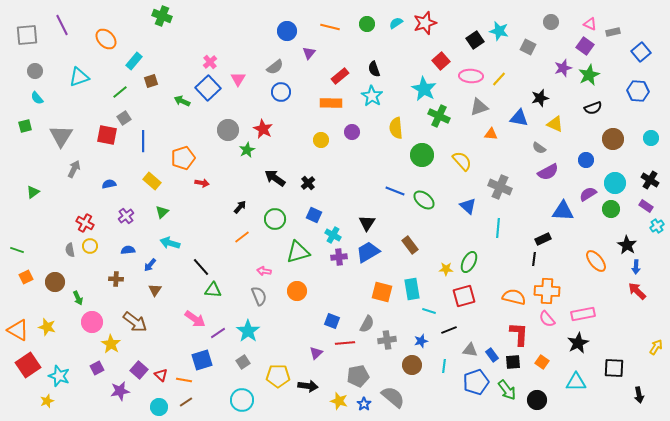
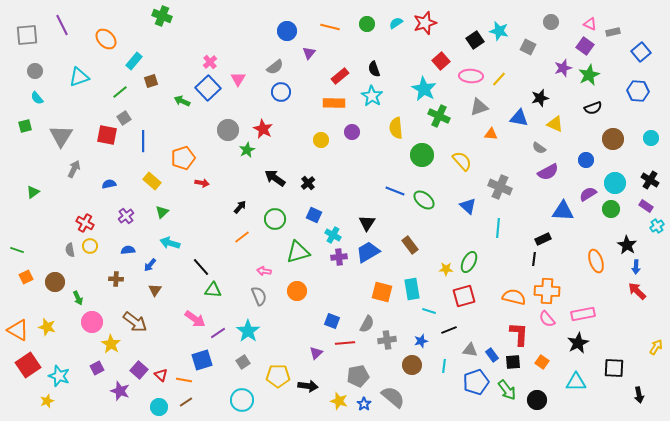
orange rectangle at (331, 103): moved 3 px right
orange ellipse at (596, 261): rotated 20 degrees clockwise
purple star at (120, 391): rotated 30 degrees clockwise
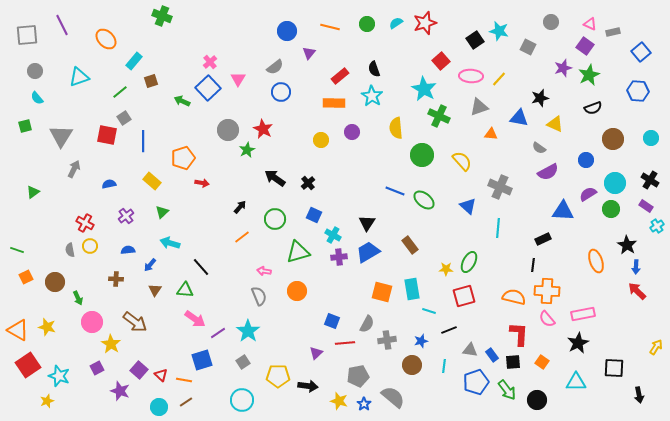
black line at (534, 259): moved 1 px left, 6 px down
green triangle at (213, 290): moved 28 px left
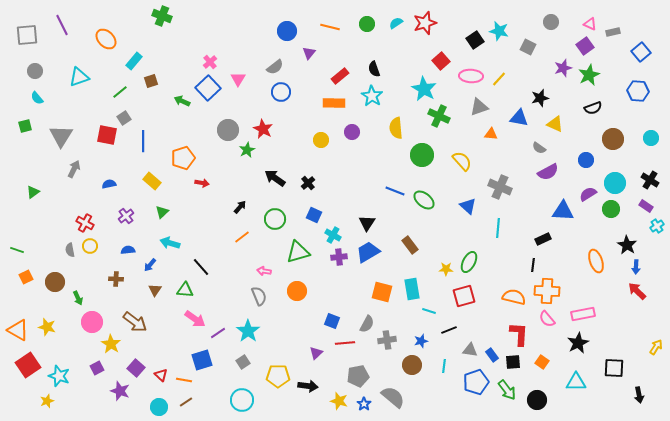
purple square at (585, 46): rotated 18 degrees clockwise
purple square at (139, 370): moved 3 px left, 2 px up
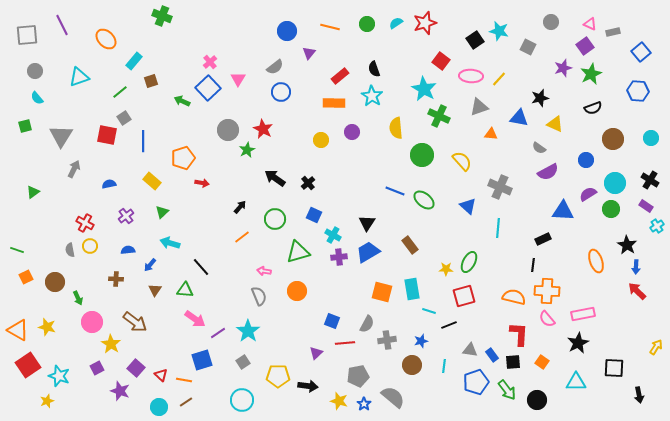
red square at (441, 61): rotated 12 degrees counterclockwise
green star at (589, 75): moved 2 px right, 1 px up
black line at (449, 330): moved 5 px up
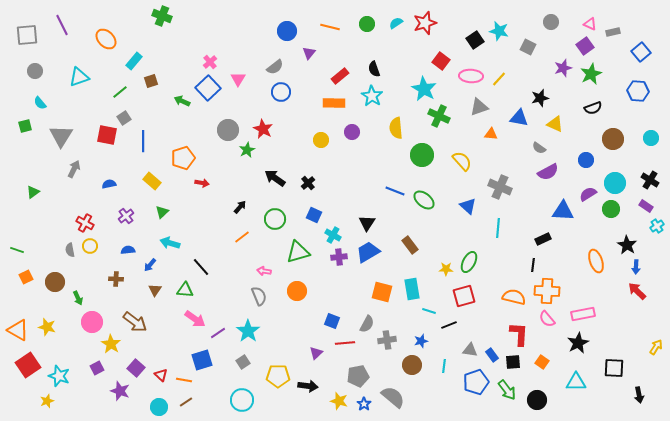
cyan semicircle at (37, 98): moved 3 px right, 5 px down
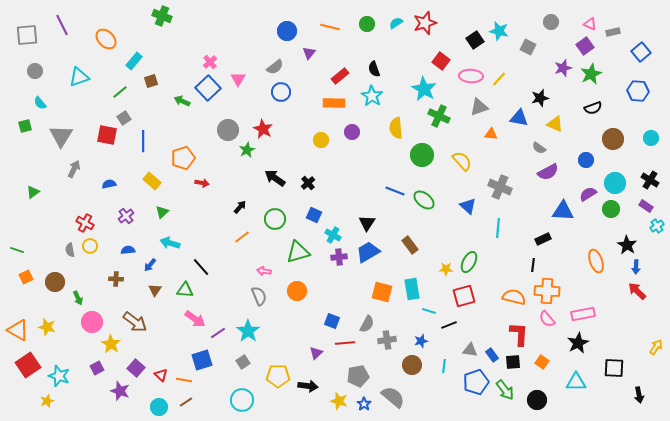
green arrow at (507, 390): moved 2 px left
